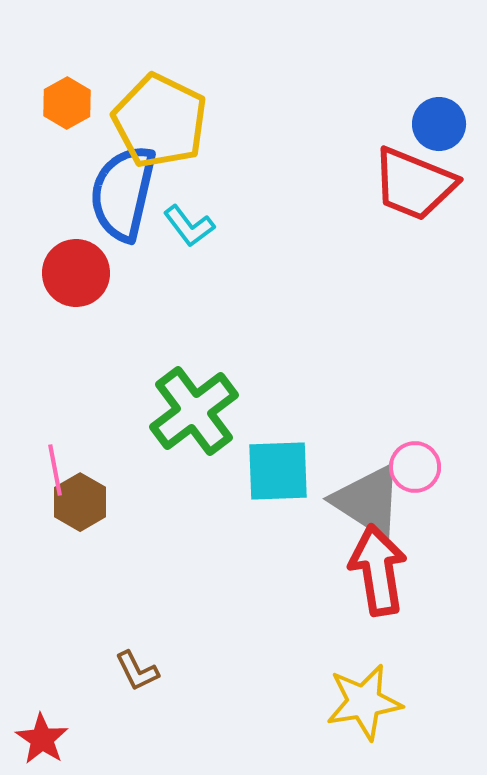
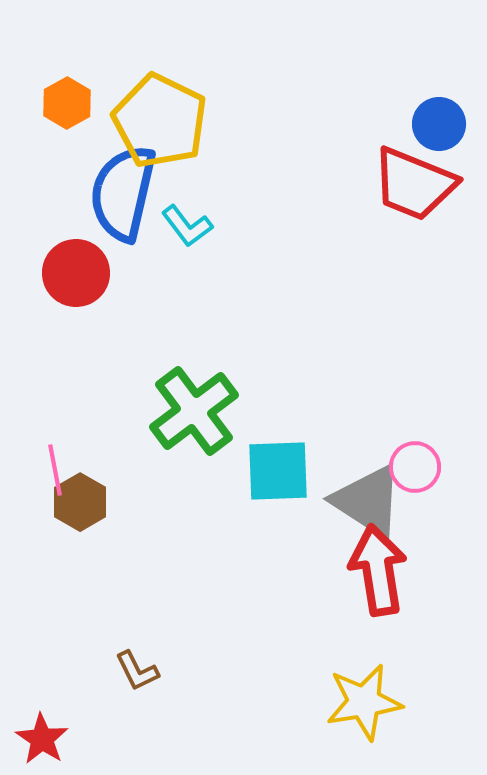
cyan L-shape: moved 2 px left
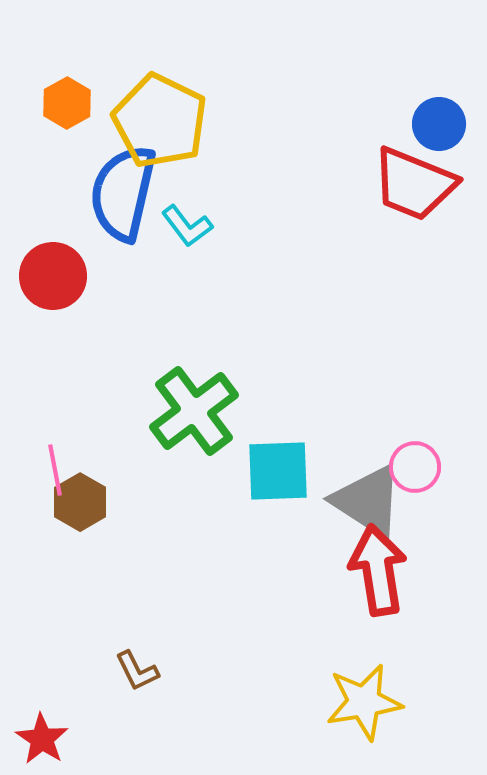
red circle: moved 23 px left, 3 px down
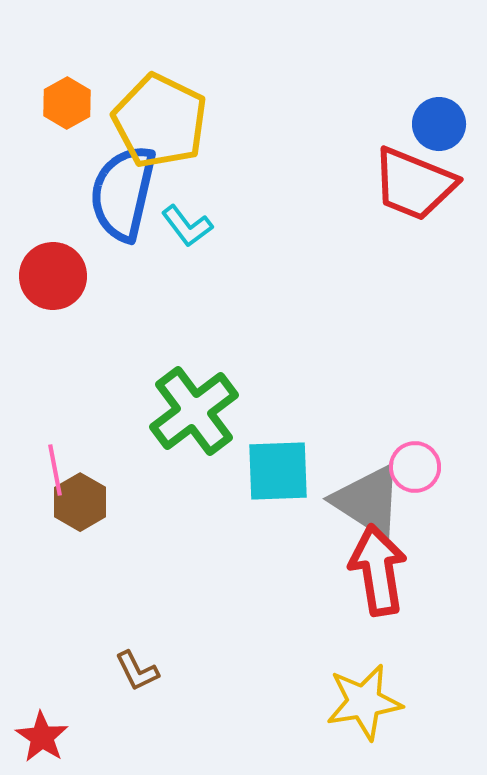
red star: moved 2 px up
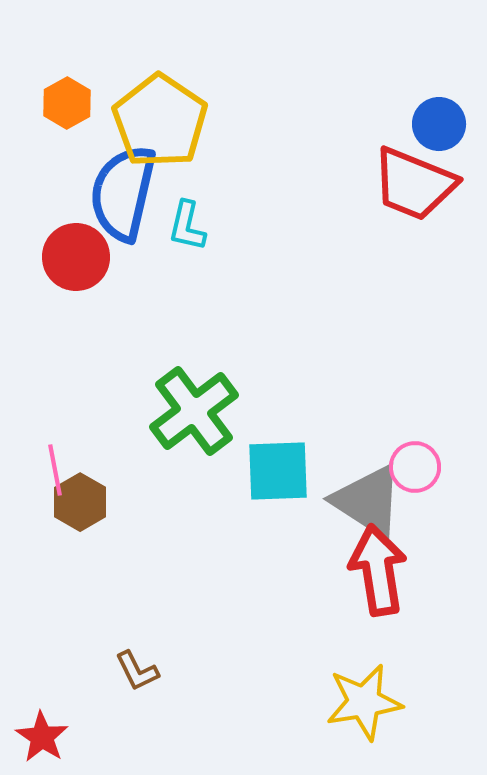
yellow pentagon: rotated 8 degrees clockwise
cyan L-shape: rotated 50 degrees clockwise
red circle: moved 23 px right, 19 px up
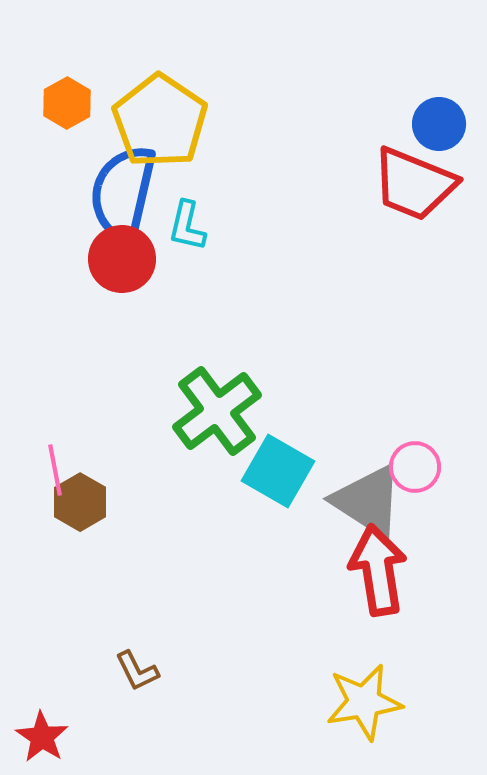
red circle: moved 46 px right, 2 px down
green cross: moved 23 px right
cyan square: rotated 32 degrees clockwise
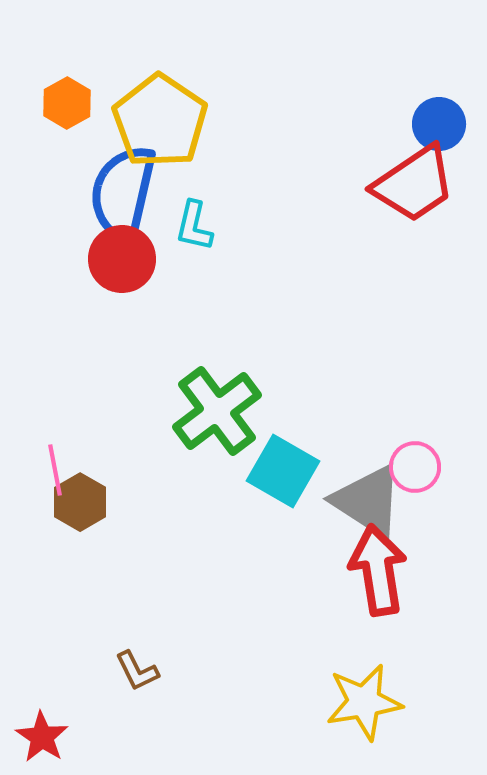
red trapezoid: rotated 56 degrees counterclockwise
cyan L-shape: moved 7 px right
cyan square: moved 5 px right
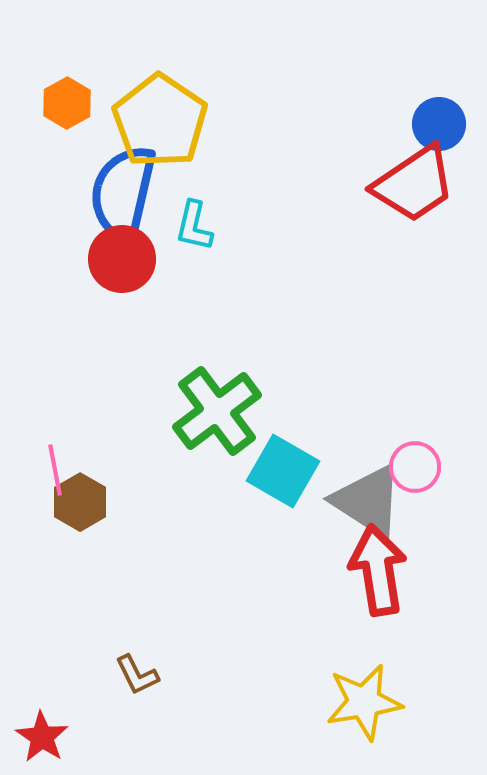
brown L-shape: moved 4 px down
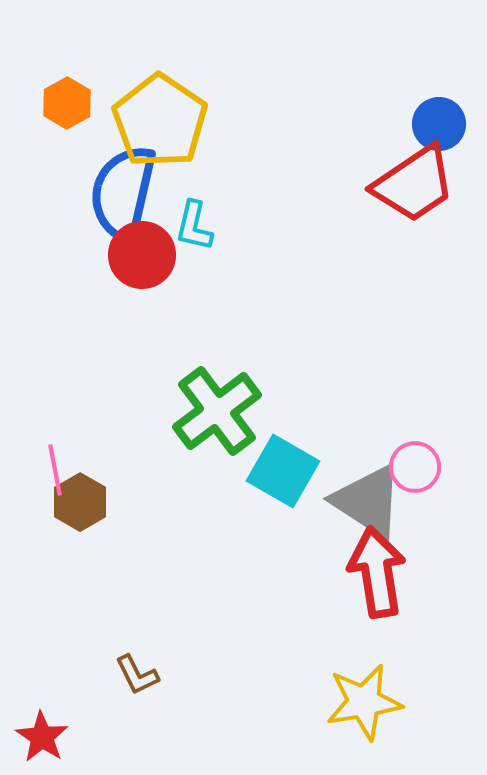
red circle: moved 20 px right, 4 px up
red arrow: moved 1 px left, 2 px down
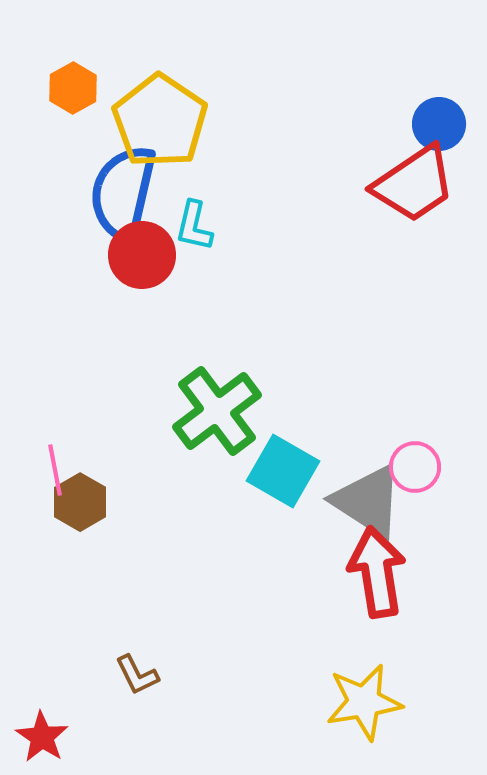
orange hexagon: moved 6 px right, 15 px up
